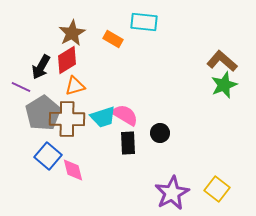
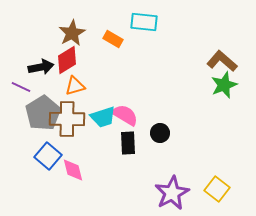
black arrow: rotated 130 degrees counterclockwise
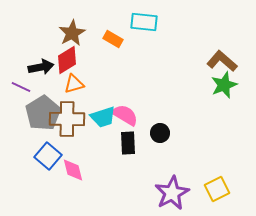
orange triangle: moved 1 px left, 2 px up
yellow square: rotated 25 degrees clockwise
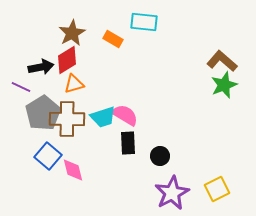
black circle: moved 23 px down
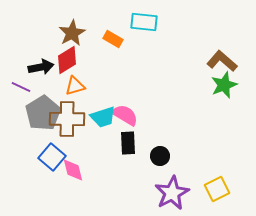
orange triangle: moved 1 px right, 2 px down
blue square: moved 4 px right, 1 px down
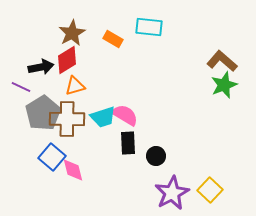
cyan rectangle: moved 5 px right, 5 px down
black circle: moved 4 px left
yellow square: moved 7 px left, 1 px down; rotated 20 degrees counterclockwise
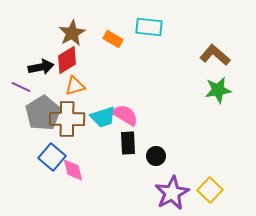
brown L-shape: moved 7 px left, 6 px up
green star: moved 6 px left, 5 px down; rotated 12 degrees clockwise
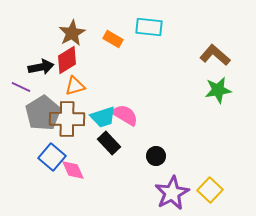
black rectangle: moved 19 px left; rotated 40 degrees counterclockwise
pink diamond: rotated 10 degrees counterclockwise
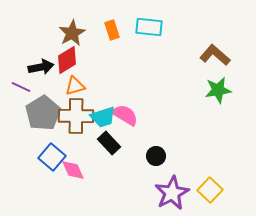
orange rectangle: moved 1 px left, 9 px up; rotated 42 degrees clockwise
brown cross: moved 9 px right, 3 px up
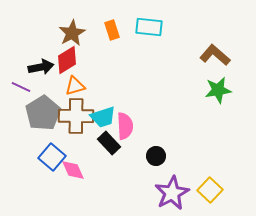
pink semicircle: moved 11 px down; rotated 56 degrees clockwise
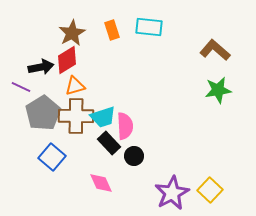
brown L-shape: moved 5 px up
black circle: moved 22 px left
pink diamond: moved 28 px right, 13 px down
